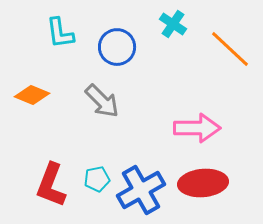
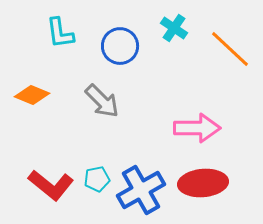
cyan cross: moved 1 px right, 4 px down
blue circle: moved 3 px right, 1 px up
red L-shape: rotated 72 degrees counterclockwise
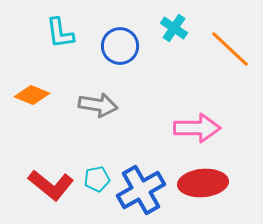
gray arrow: moved 4 px left, 4 px down; rotated 36 degrees counterclockwise
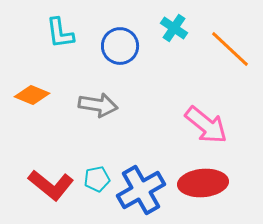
pink arrow: moved 9 px right, 3 px up; rotated 39 degrees clockwise
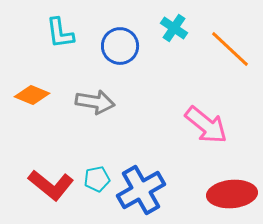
gray arrow: moved 3 px left, 3 px up
red ellipse: moved 29 px right, 11 px down
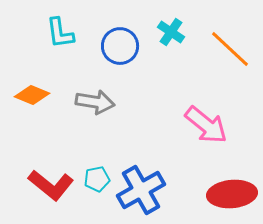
cyan cross: moved 3 px left, 4 px down
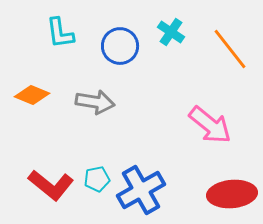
orange line: rotated 9 degrees clockwise
pink arrow: moved 4 px right
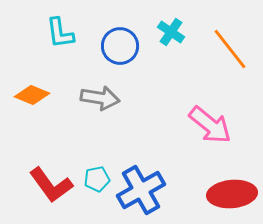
gray arrow: moved 5 px right, 4 px up
red L-shape: rotated 15 degrees clockwise
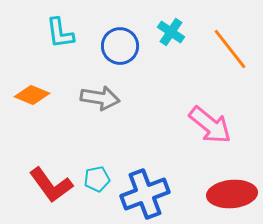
blue cross: moved 4 px right, 4 px down; rotated 9 degrees clockwise
